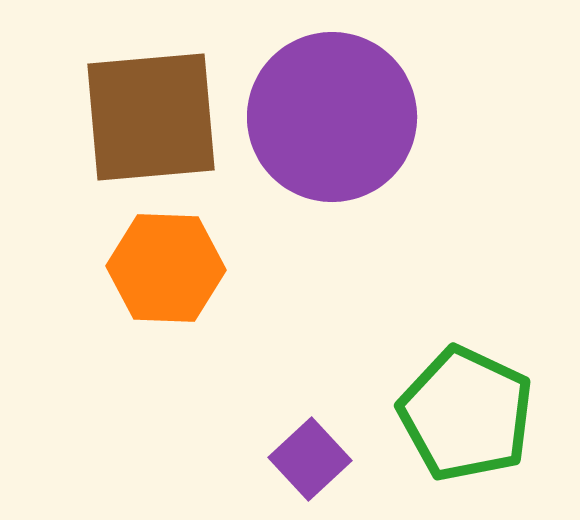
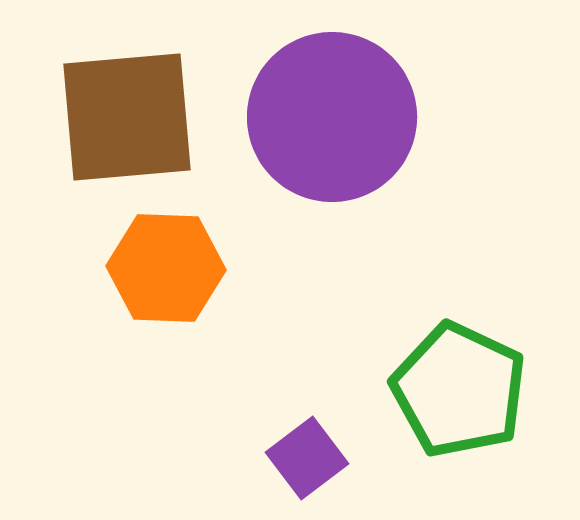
brown square: moved 24 px left
green pentagon: moved 7 px left, 24 px up
purple square: moved 3 px left, 1 px up; rotated 6 degrees clockwise
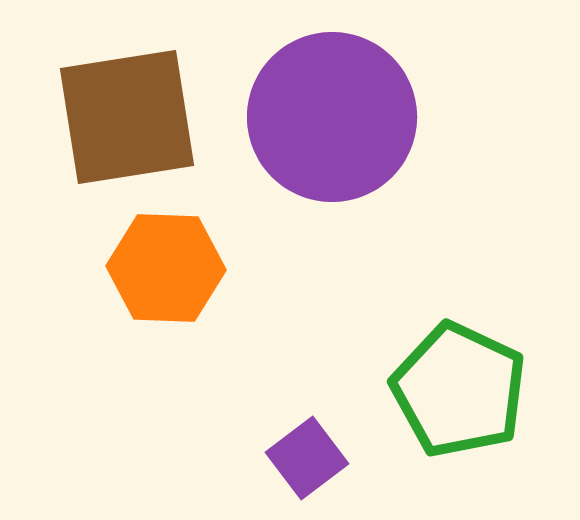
brown square: rotated 4 degrees counterclockwise
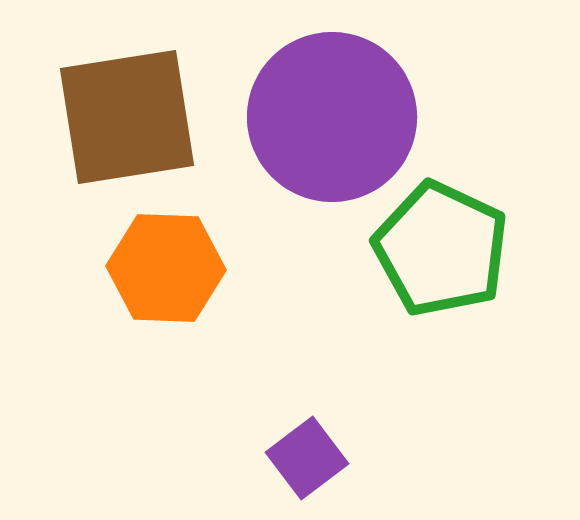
green pentagon: moved 18 px left, 141 px up
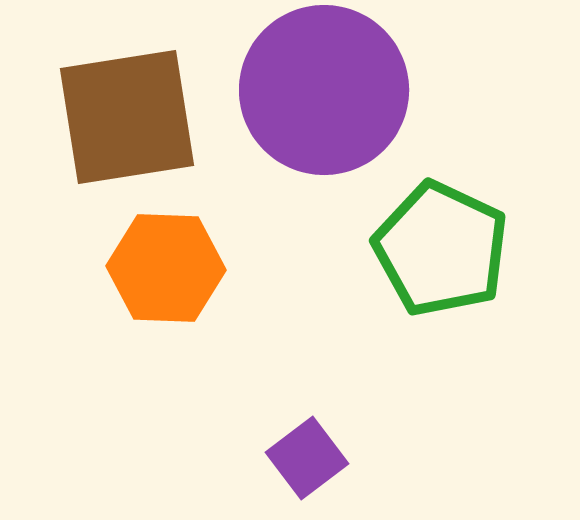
purple circle: moved 8 px left, 27 px up
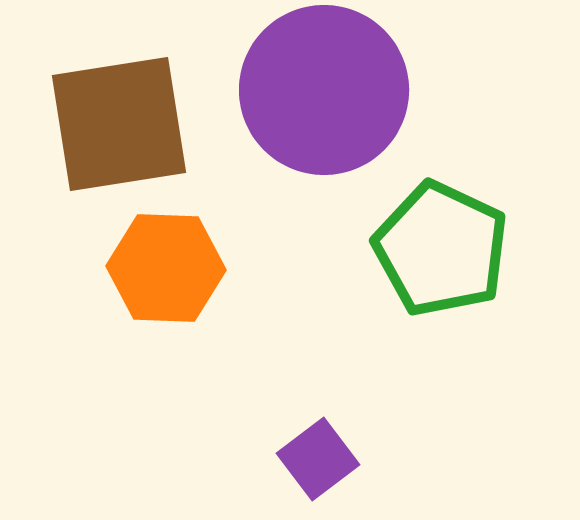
brown square: moved 8 px left, 7 px down
purple square: moved 11 px right, 1 px down
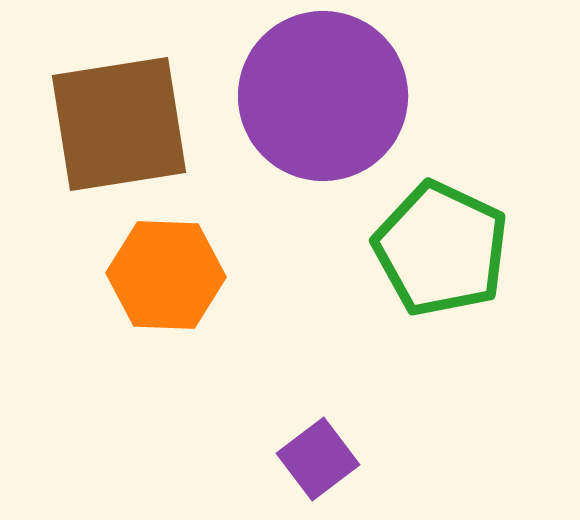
purple circle: moved 1 px left, 6 px down
orange hexagon: moved 7 px down
